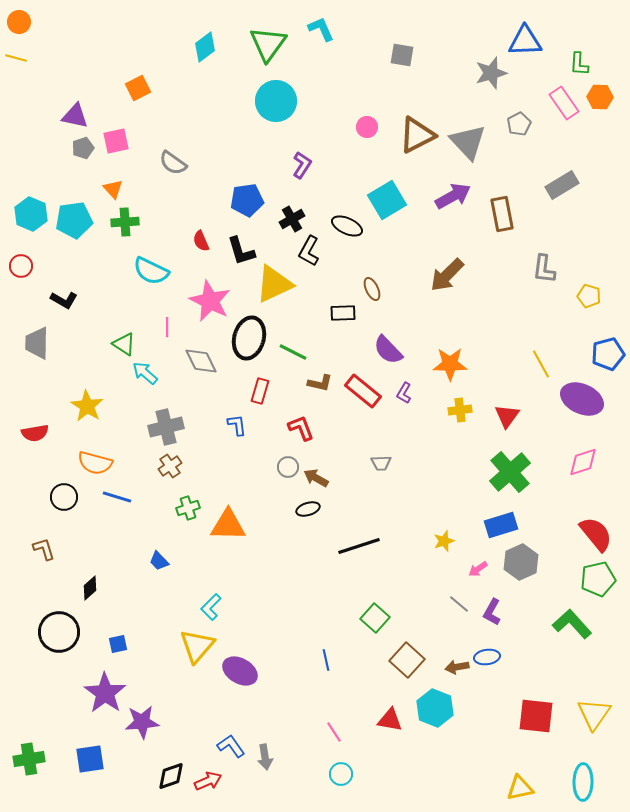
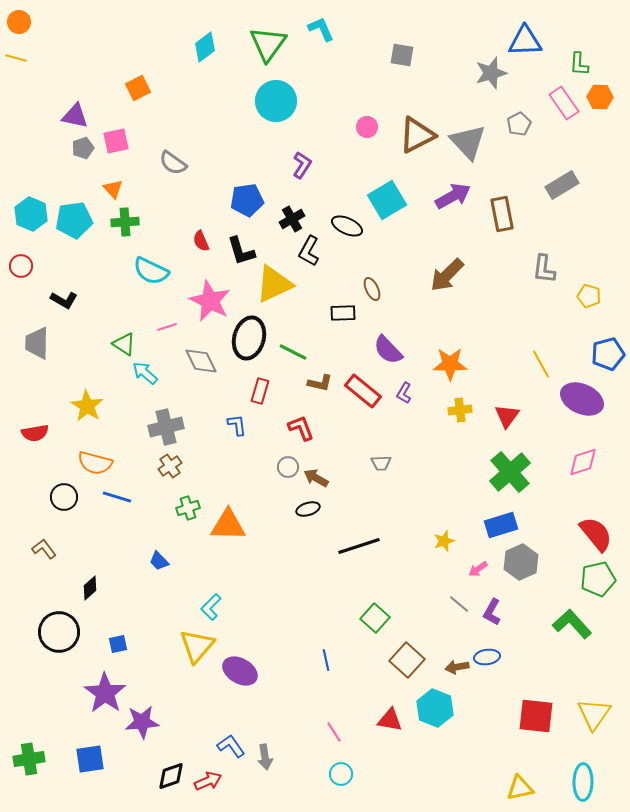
pink line at (167, 327): rotated 72 degrees clockwise
brown L-shape at (44, 549): rotated 20 degrees counterclockwise
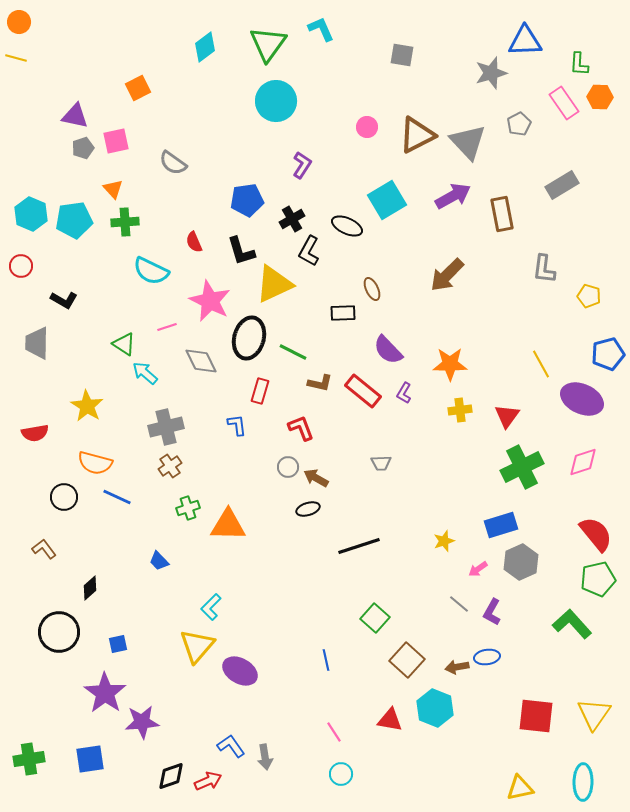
red semicircle at (201, 241): moved 7 px left, 1 px down
green cross at (510, 472): moved 12 px right, 5 px up; rotated 15 degrees clockwise
blue line at (117, 497): rotated 8 degrees clockwise
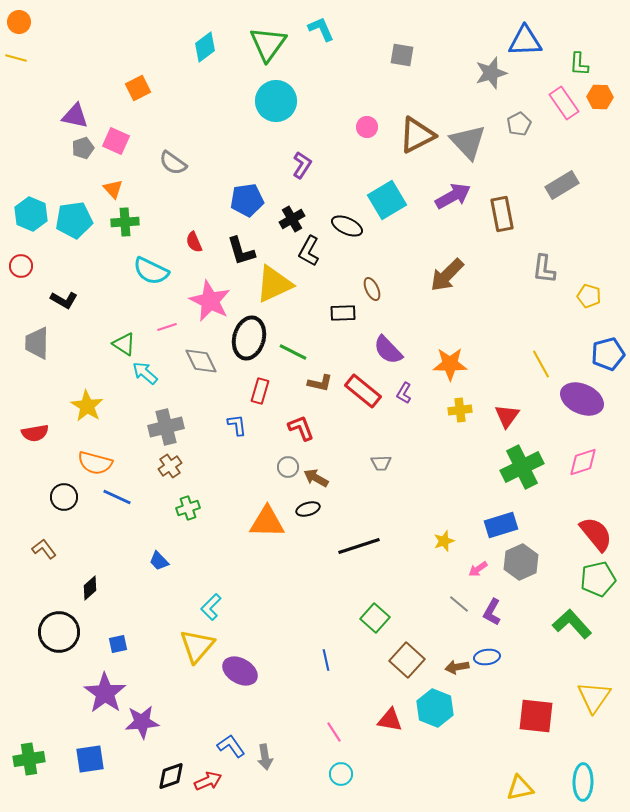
pink square at (116, 141): rotated 36 degrees clockwise
orange triangle at (228, 525): moved 39 px right, 3 px up
yellow triangle at (594, 714): moved 17 px up
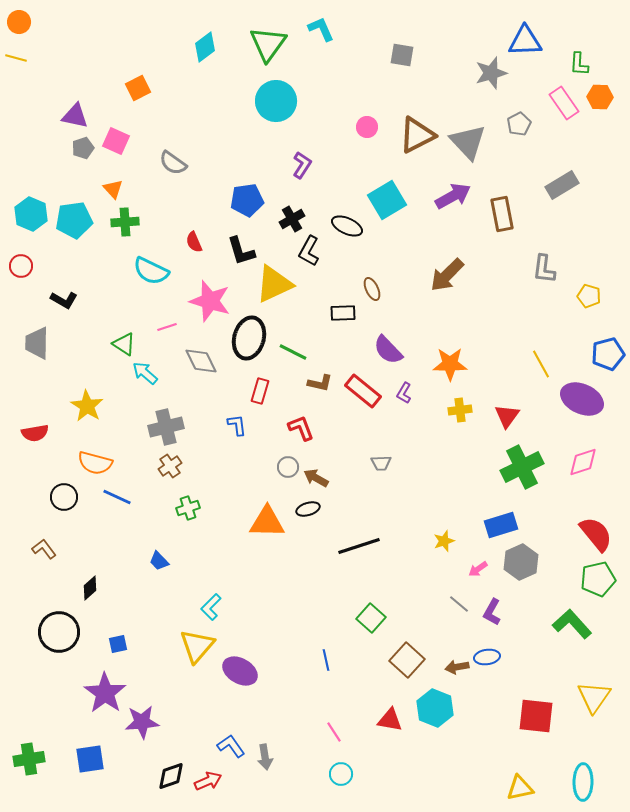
pink star at (210, 301): rotated 9 degrees counterclockwise
green square at (375, 618): moved 4 px left
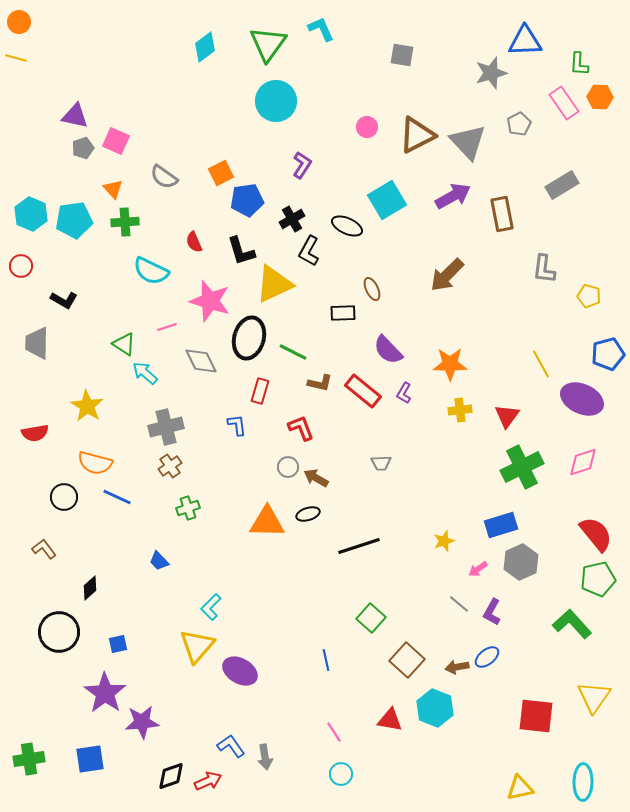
orange square at (138, 88): moved 83 px right, 85 px down
gray semicircle at (173, 163): moved 9 px left, 14 px down
black ellipse at (308, 509): moved 5 px down
blue ellipse at (487, 657): rotated 30 degrees counterclockwise
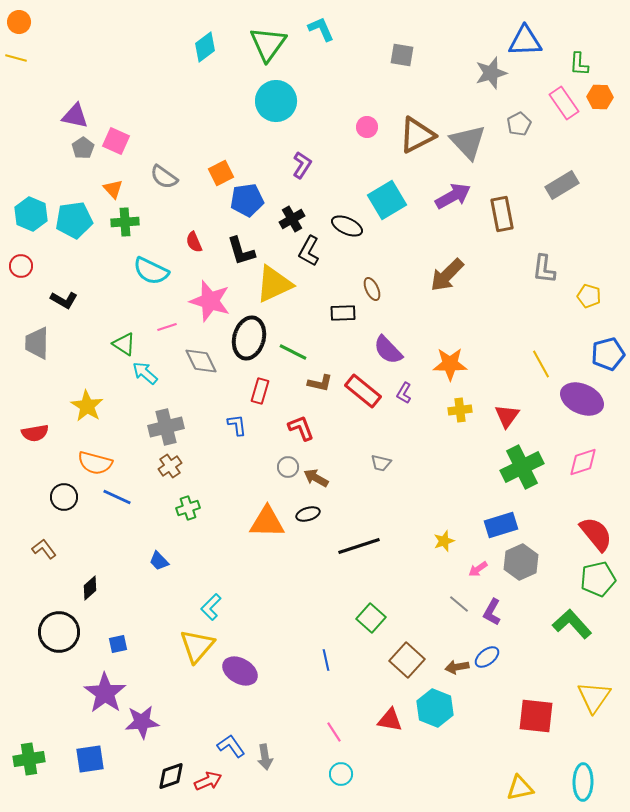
gray pentagon at (83, 148): rotated 15 degrees counterclockwise
gray trapezoid at (381, 463): rotated 15 degrees clockwise
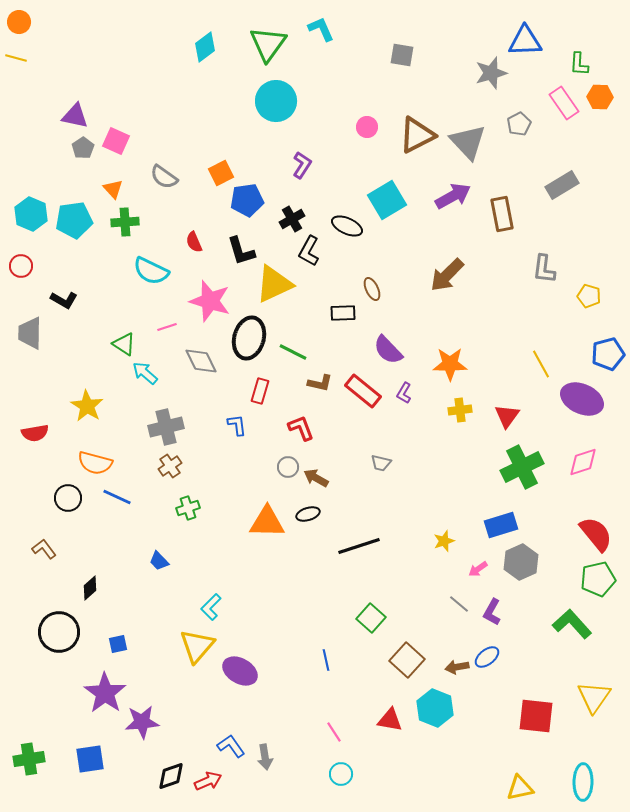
gray trapezoid at (37, 343): moved 7 px left, 10 px up
black circle at (64, 497): moved 4 px right, 1 px down
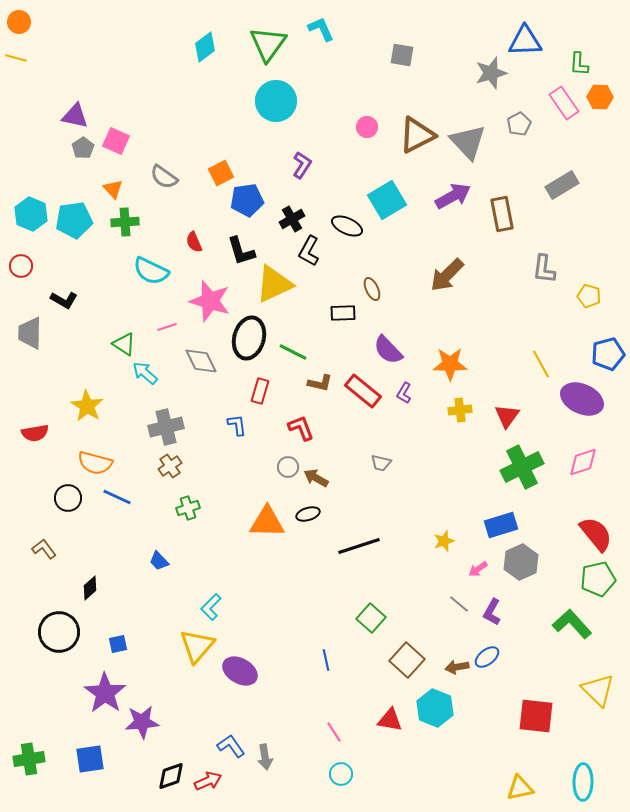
yellow triangle at (594, 697): moved 4 px right, 7 px up; rotated 21 degrees counterclockwise
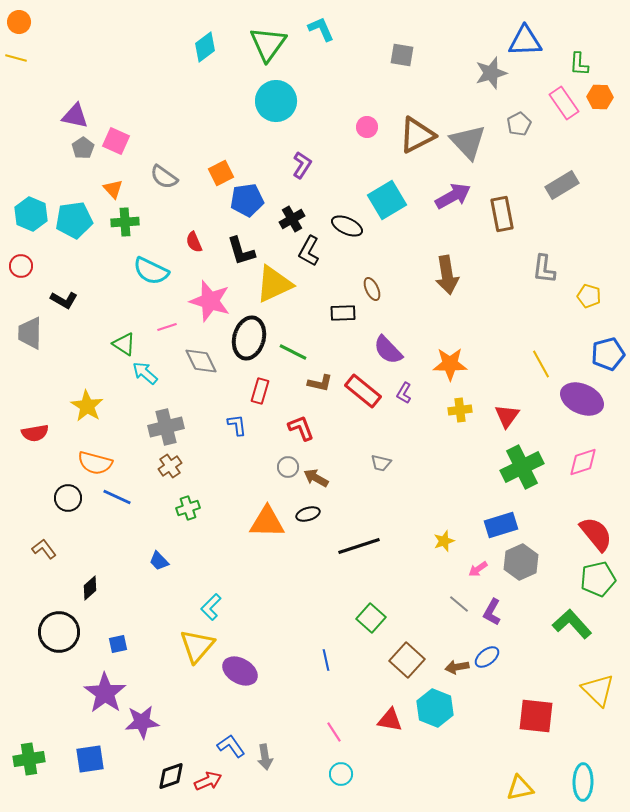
brown arrow at (447, 275): rotated 54 degrees counterclockwise
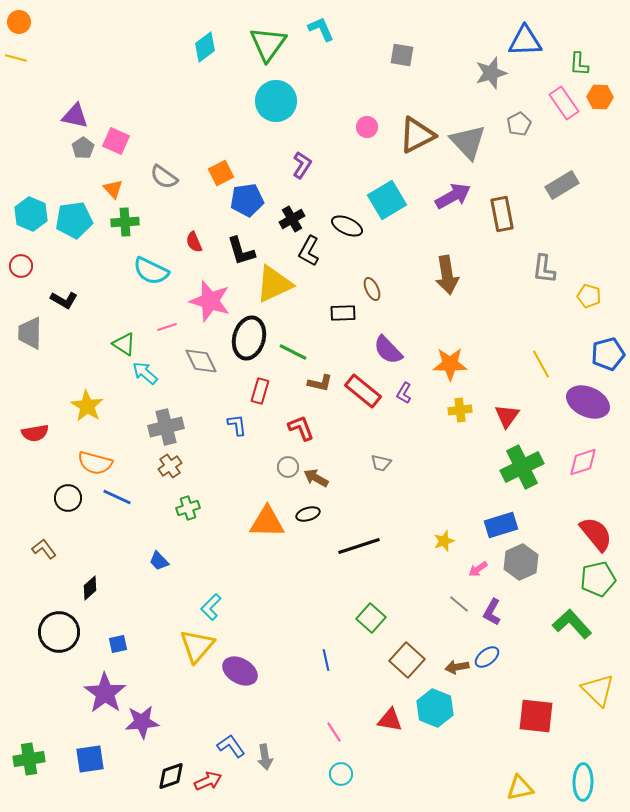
purple ellipse at (582, 399): moved 6 px right, 3 px down
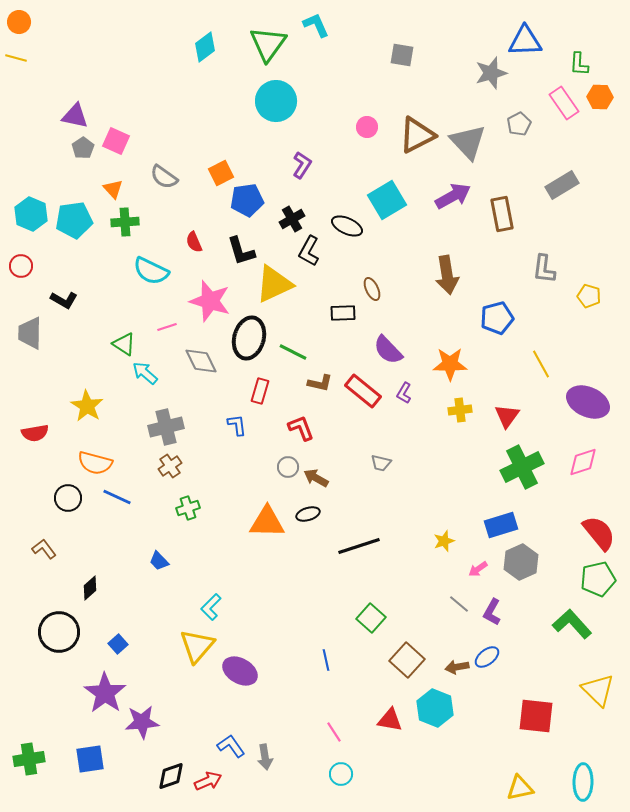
cyan L-shape at (321, 29): moved 5 px left, 4 px up
blue pentagon at (608, 354): moved 111 px left, 36 px up
red semicircle at (596, 534): moved 3 px right, 1 px up
blue square at (118, 644): rotated 30 degrees counterclockwise
